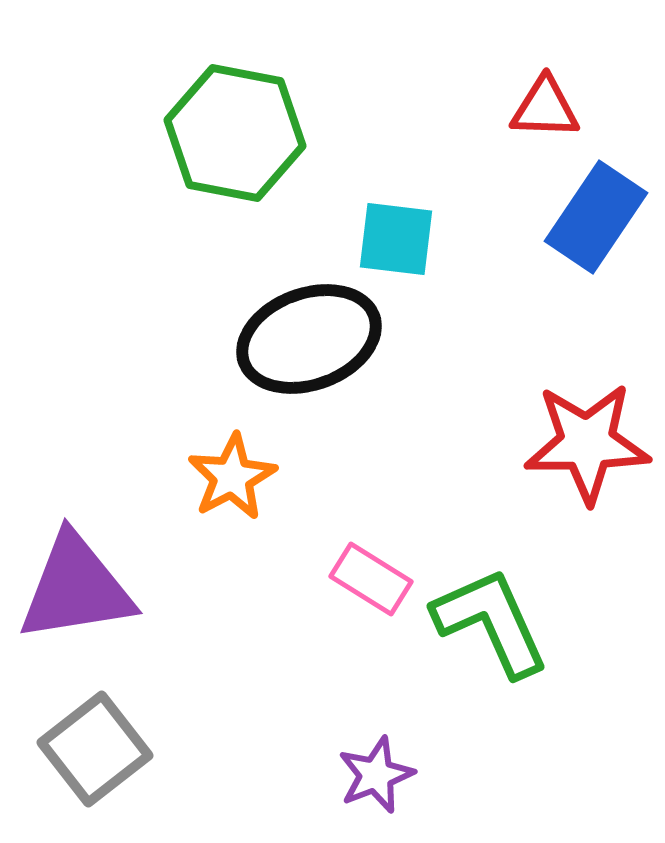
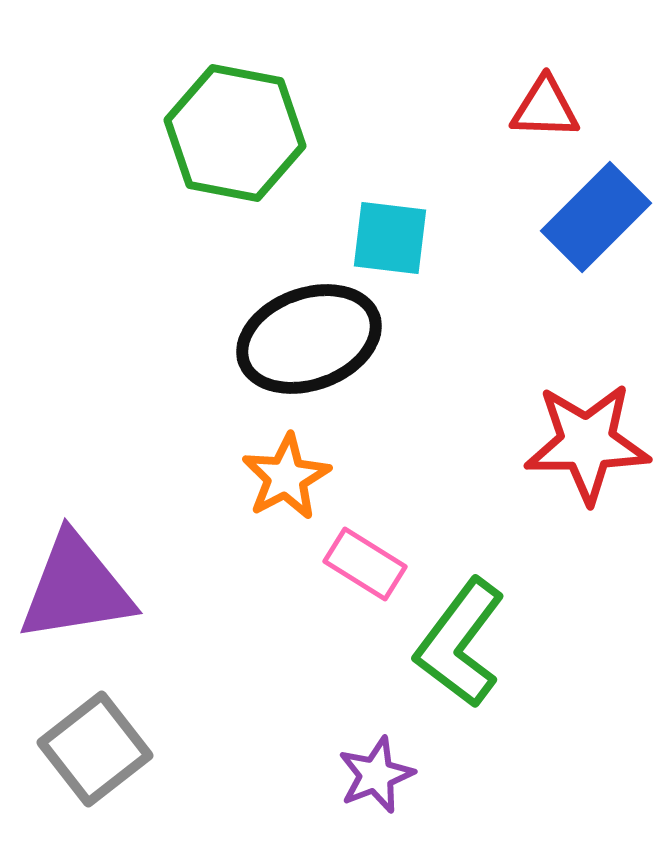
blue rectangle: rotated 11 degrees clockwise
cyan square: moved 6 px left, 1 px up
orange star: moved 54 px right
pink rectangle: moved 6 px left, 15 px up
green L-shape: moved 31 px left, 21 px down; rotated 119 degrees counterclockwise
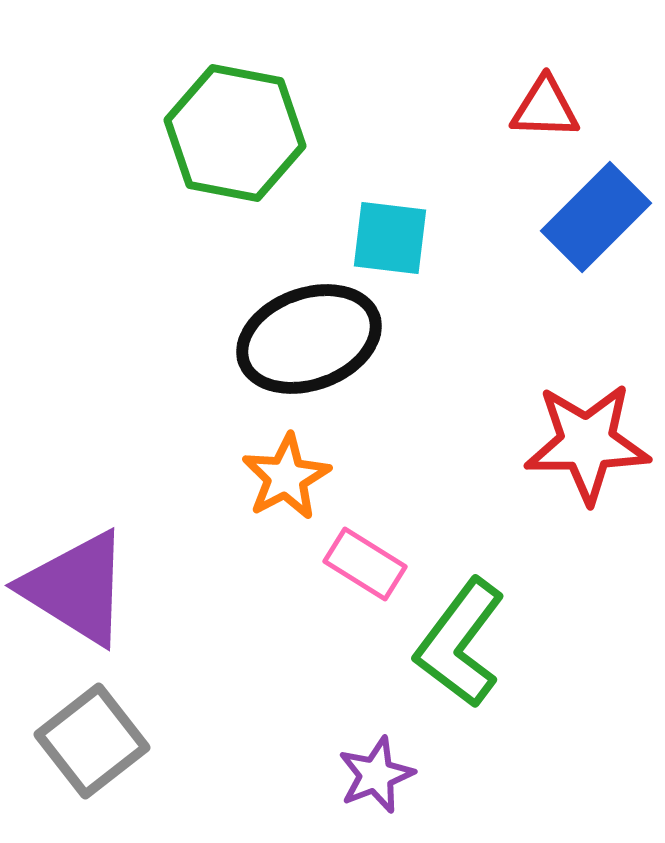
purple triangle: rotated 41 degrees clockwise
gray square: moved 3 px left, 8 px up
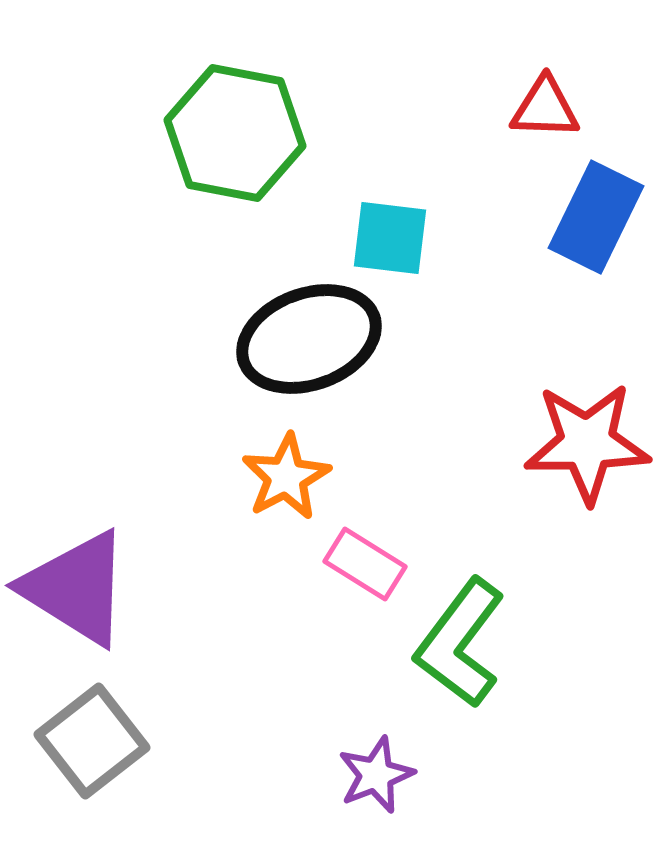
blue rectangle: rotated 19 degrees counterclockwise
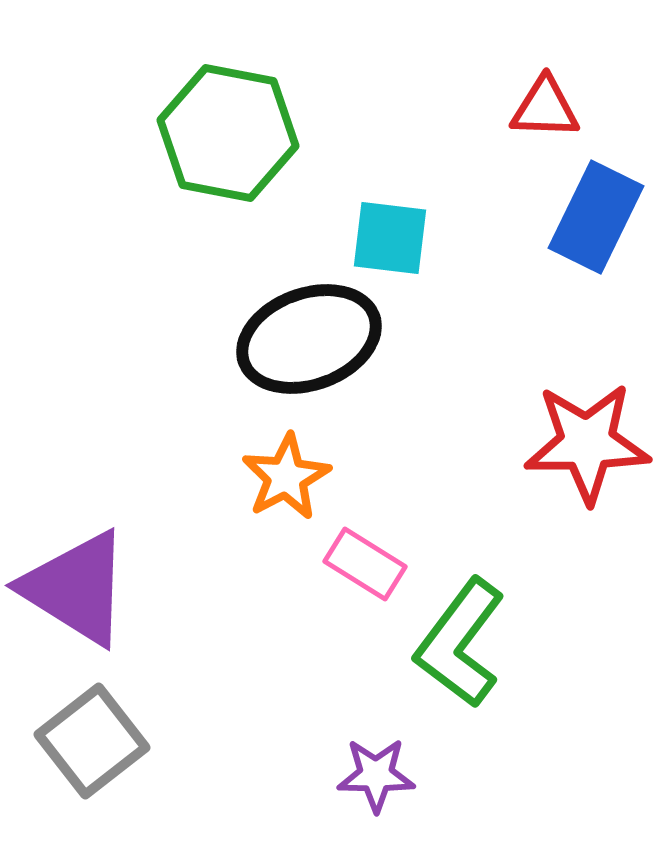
green hexagon: moved 7 px left
purple star: rotated 22 degrees clockwise
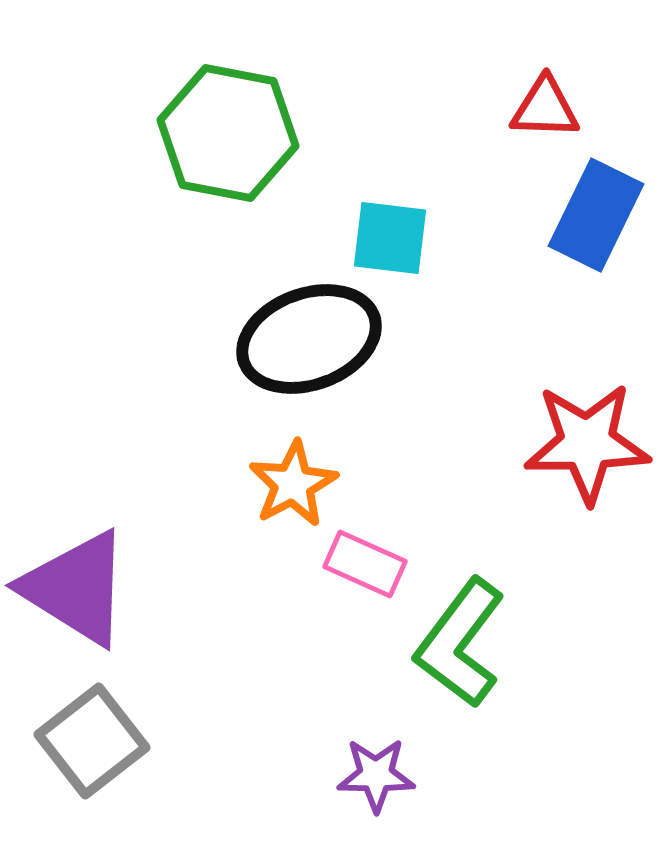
blue rectangle: moved 2 px up
orange star: moved 7 px right, 7 px down
pink rectangle: rotated 8 degrees counterclockwise
